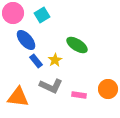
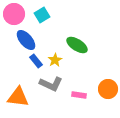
pink circle: moved 1 px right, 1 px down
gray L-shape: moved 2 px up
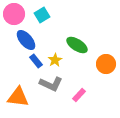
orange circle: moved 2 px left, 25 px up
pink rectangle: rotated 56 degrees counterclockwise
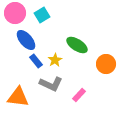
pink circle: moved 1 px right, 1 px up
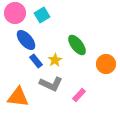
green ellipse: rotated 20 degrees clockwise
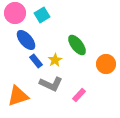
orange triangle: moved 1 px up; rotated 25 degrees counterclockwise
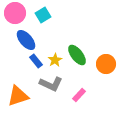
cyan square: moved 1 px right
green ellipse: moved 10 px down
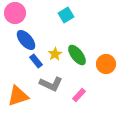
cyan square: moved 23 px right
yellow star: moved 6 px up
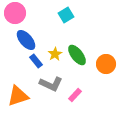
pink rectangle: moved 4 px left
